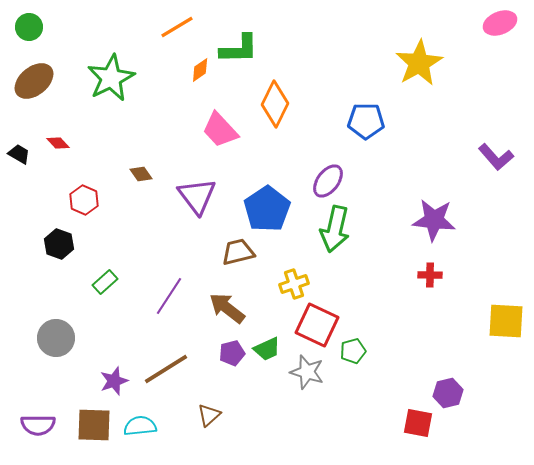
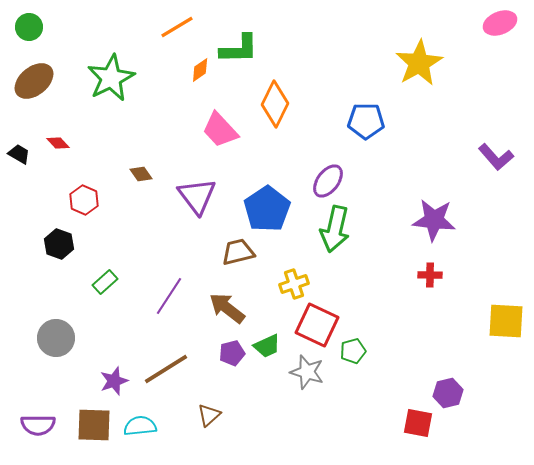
green trapezoid at (267, 349): moved 3 px up
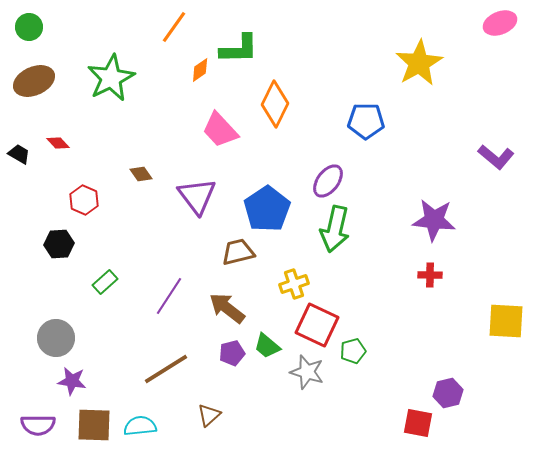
orange line at (177, 27): moved 3 px left; rotated 24 degrees counterclockwise
brown ellipse at (34, 81): rotated 15 degrees clockwise
purple L-shape at (496, 157): rotated 9 degrees counterclockwise
black hexagon at (59, 244): rotated 24 degrees counterclockwise
green trapezoid at (267, 346): rotated 64 degrees clockwise
purple star at (114, 381): moved 42 px left; rotated 28 degrees clockwise
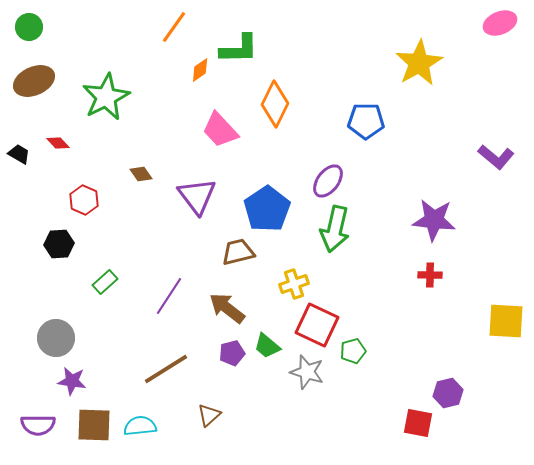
green star at (111, 78): moved 5 px left, 19 px down
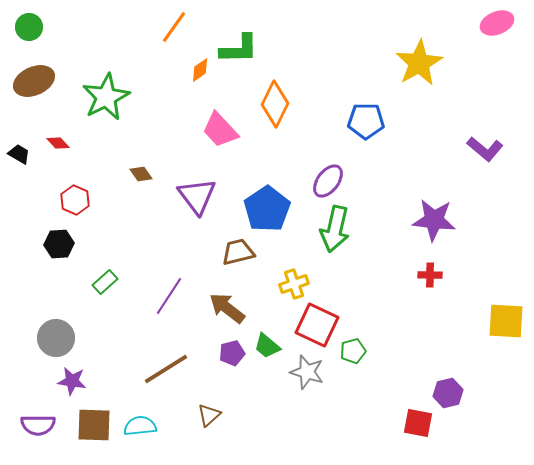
pink ellipse at (500, 23): moved 3 px left
purple L-shape at (496, 157): moved 11 px left, 8 px up
red hexagon at (84, 200): moved 9 px left
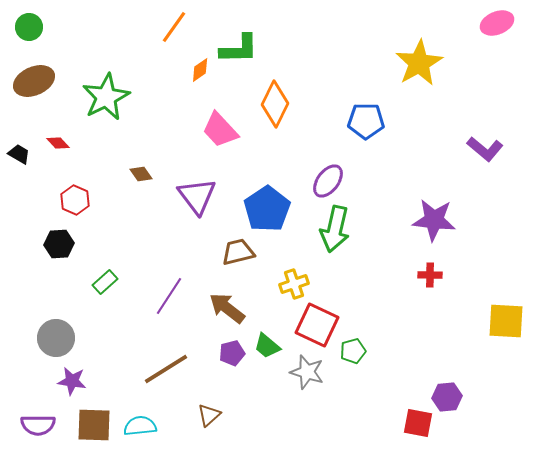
purple hexagon at (448, 393): moved 1 px left, 4 px down; rotated 8 degrees clockwise
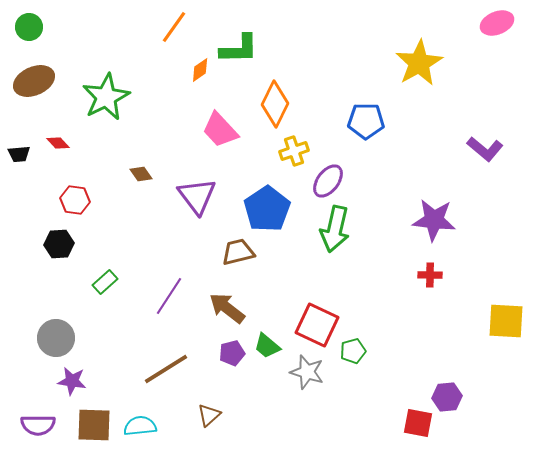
black trapezoid at (19, 154): rotated 145 degrees clockwise
red hexagon at (75, 200): rotated 16 degrees counterclockwise
yellow cross at (294, 284): moved 133 px up
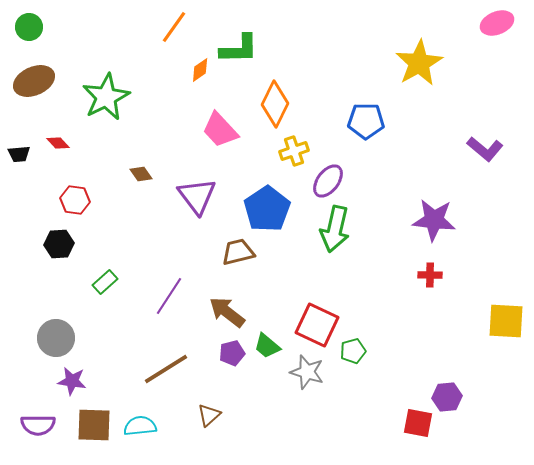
brown arrow at (227, 308): moved 4 px down
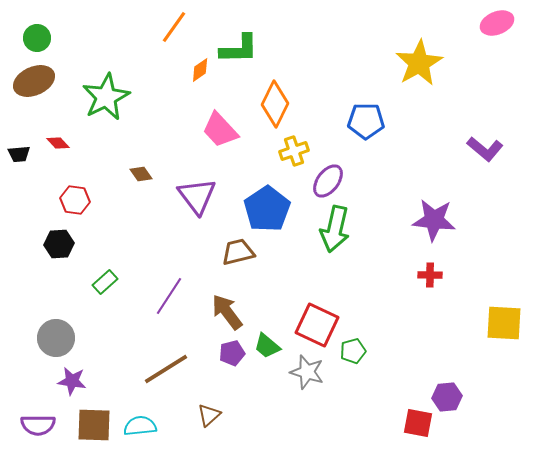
green circle at (29, 27): moved 8 px right, 11 px down
brown arrow at (227, 312): rotated 15 degrees clockwise
yellow square at (506, 321): moved 2 px left, 2 px down
